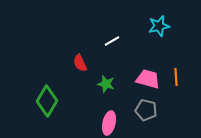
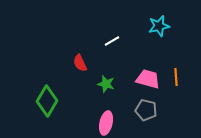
pink ellipse: moved 3 px left
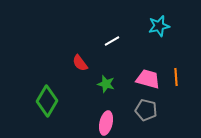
red semicircle: rotated 12 degrees counterclockwise
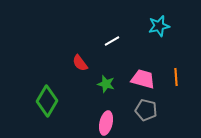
pink trapezoid: moved 5 px left
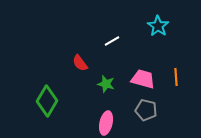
cyan star: moved 1 px left; rotated 25 degrees counterclockwise
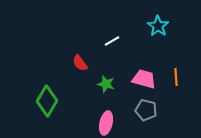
pink trapezoid: moved 1 px right
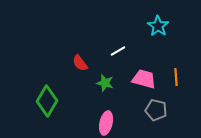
white line: moved 6 px right, 10 px down
green star: moved 1 px left, 1 px up
gray pentagon: moved 10 px right
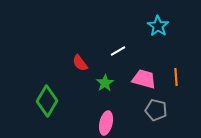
green star: rotated 24 degrees clockwise
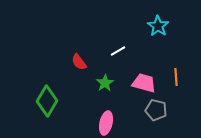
red semicircle: moved 1 px left, 1 px up
pink trapezoid: moved 4 px down
